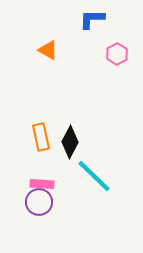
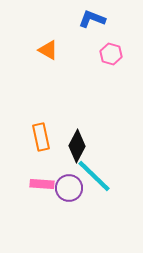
blue L-shape: rotated 20 degrees clockwise
pink hexagon: moved 6 px left; rotated 15 degrees counterclockwise
black diamond: moved 7 px right, 4 px down
purple circle: moved 30 px right, 14 px up
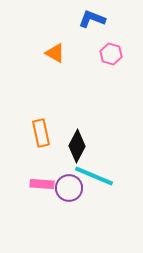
orange triangle: moved 7 px right, 3 px down
orange rectangle: moved 4 px up
cyan line: rotated 21 degrees counterclockwise
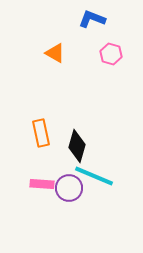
black diamond: rotated 12 degrees counterclockwise
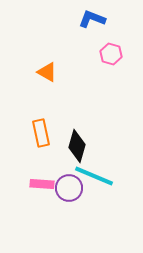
orange triangle: moved 8 px left, 19 px down
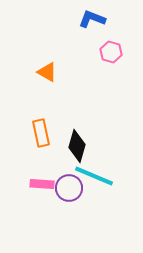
pink hexagon: moved 2 px up
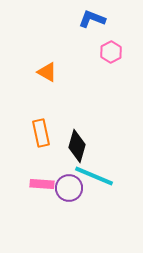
pink hexagon: rotated 15 degrees clockwise
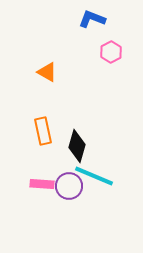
orange rectangle: moved 2 px right, 2 px up
purple circle: moved 2 px up
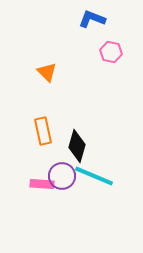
pink hexagon: rotated 20 degrees counterclockwise
orange triangle: rotated 15 degrees clockwise
purple circle: moved 7 px left, 10 px up
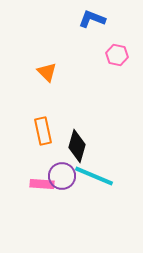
pink hexagon: moved 6 px right, 3 px down
